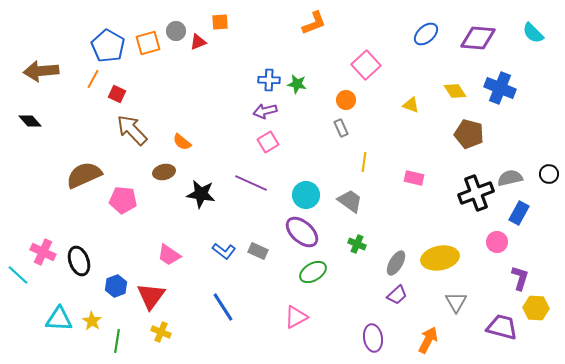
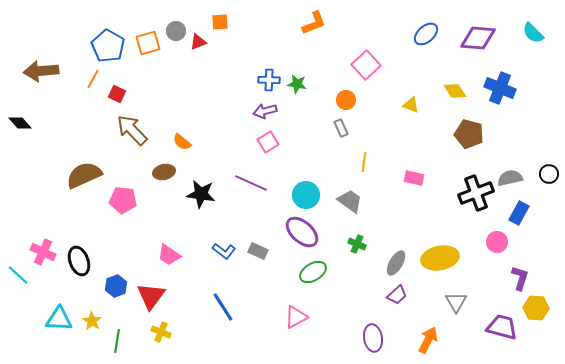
black diamond at (30, 121): moved 10 px left, 2 px down
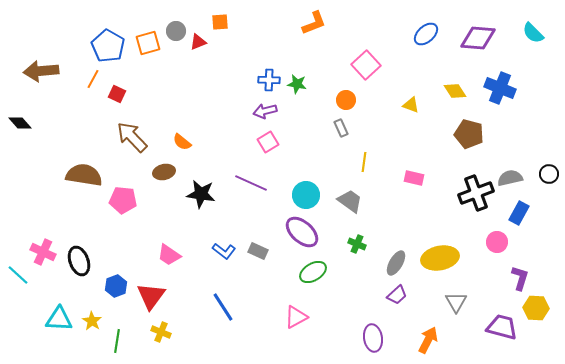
brown arrow at (132, 130): moved 7 px down
brown semicircle at (84, 175): rotated 33 degrees clockwise
